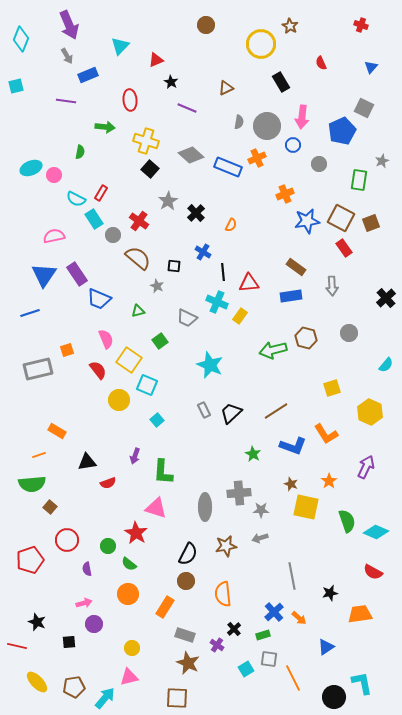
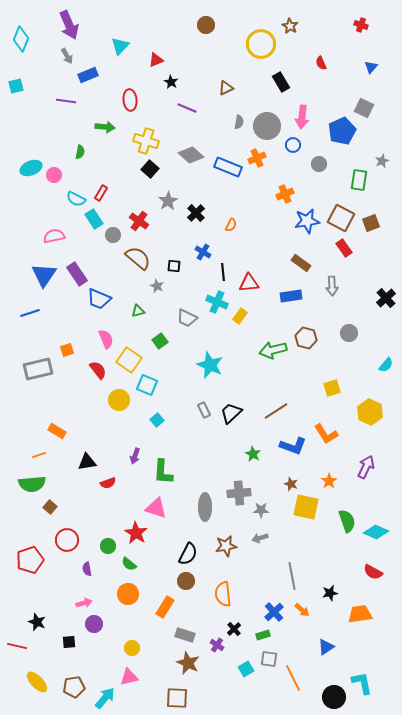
brown rectangle at (296, 267): moved 5 px right, 4 px up
orange arrow at (299, 618): moved 3 px right, 8 px up
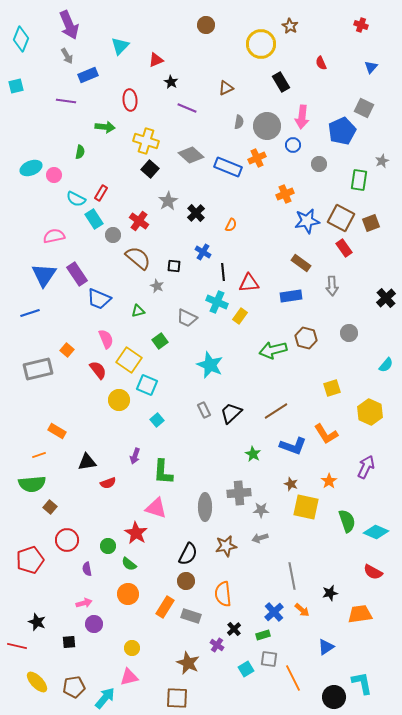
orange square at (67, 350): rotated 32 degrees counterclockwise
gray rectangle at (185, 635): moved 6 px right, 19 px up
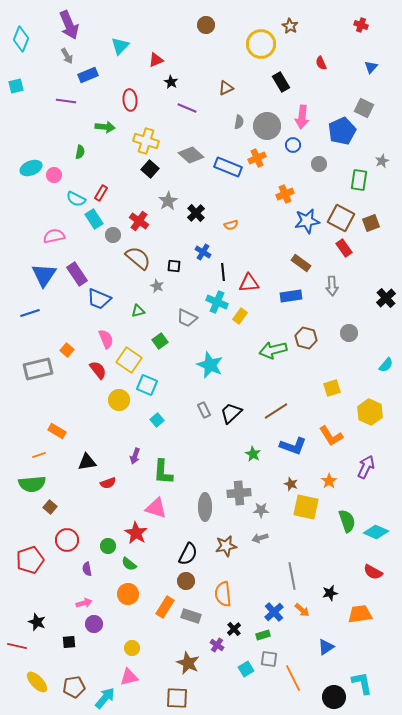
orange semicircle at (231, 225): rotated 48 degrees clockwise
orange L-shape at (326, 434): moved 5 px right, 2 px down
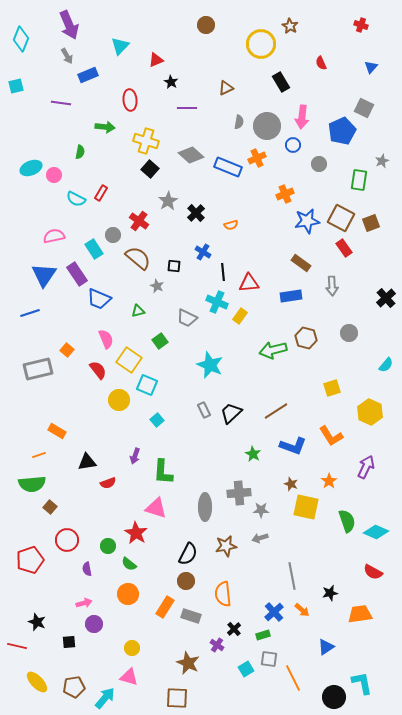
purple line at (66, 101): moved 5 px left, 2 px down
purple line at (187, 108): rotated 24 degrees counterclockwise
cyan rectangle at (94, 219): moved 30 px down
pink triangle at (129, 677): rotated 30 degrees clockwise
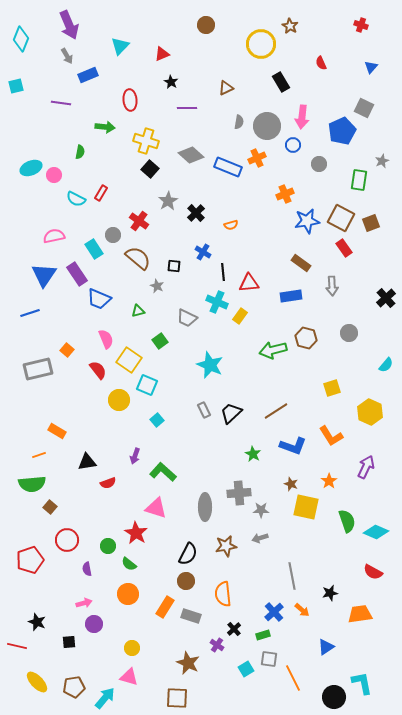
red triangle at (156, 60): moved 6 px right, 6 px up
green L-shape at (163, 472): rotated 128 degrees clockwise
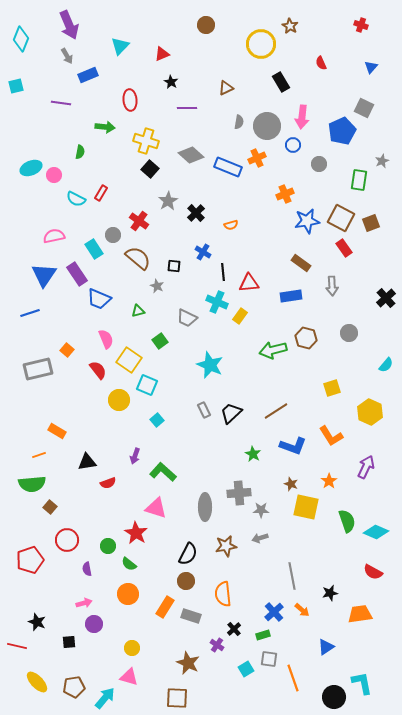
orange line at (293, 678): rotated 8 degrees clockwise
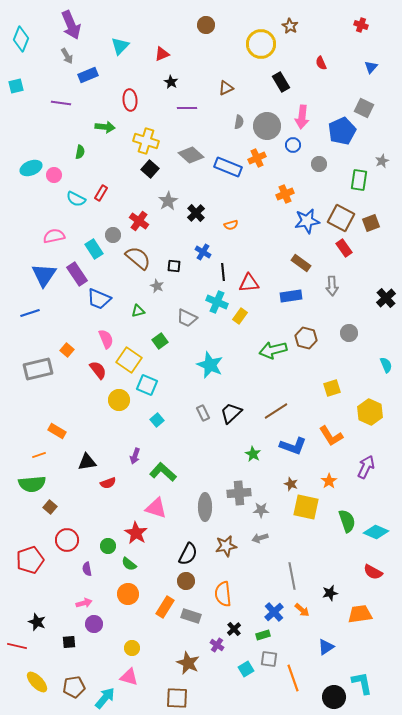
purple arrow at (69, 25): moved 2 px right
cyan semicircle at (386, 365): rotated 63 degrees counterclockwise
gray rectangle at (204, 410): moved 1 px left, 3 px down
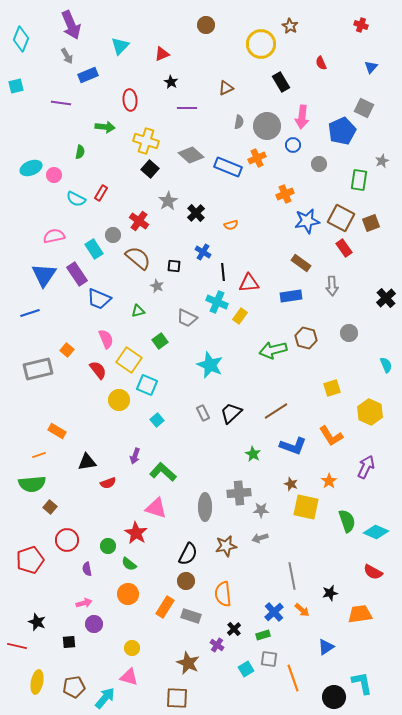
yellow ellipse at (37, 682): rotated 55 degrees clockwise
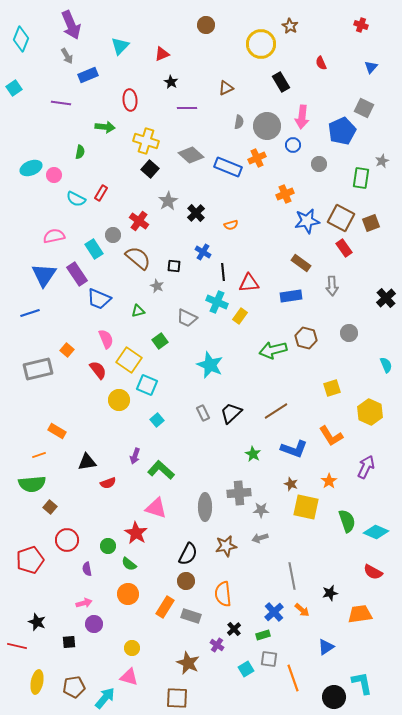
cyan square at (16, 86): moved 2 px left, 2 px down; rotated 21 degrees counterclockwise
green rectangle at (359, 180): moved 2 px right, 2 px up
blue L-shape at (293, 446): moved 1 px right, 3 px down
green L-shape at (163, 472): moved 2 px left, 2 px up
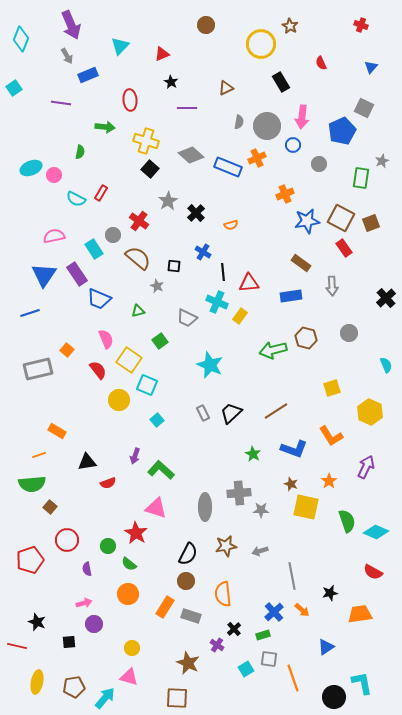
gray arrow at (260, 538): moved 13 px down
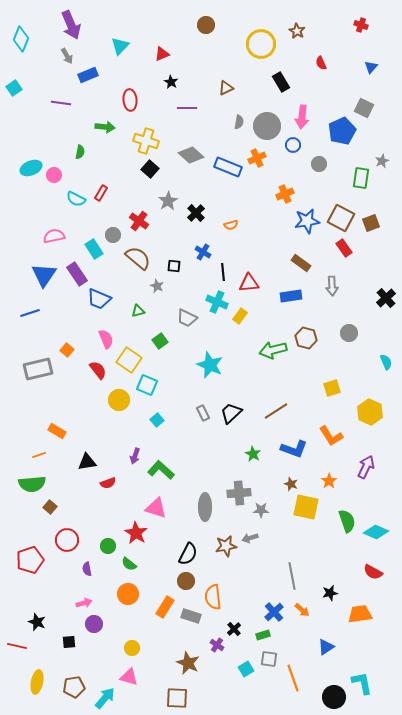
brown star at (290, 26): moved 7 px right, 5 px down
cyan semicircle at (386, 365): moved 3 px up
gray arrow at (260, 551): moved 10 px left, 13 px up
orange semicircle at (223, 594): moved 10 px left, 3 px down
